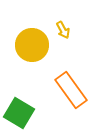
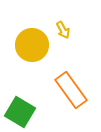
green square: moved 1 px right, 1 px up
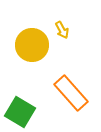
yellow arrow: moved 1 px left
orange rectangle: moved 3 px down; rotated 6 degrees counterclockwise
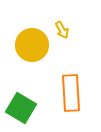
orange rectangle: rotated 39 degrees clockwise
green square: moved 1 px right, 4 px up
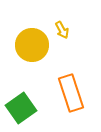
orange rectangle: rotated 15 degrees counterclockwise
green square: rotated 24 degrees clockwise
